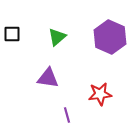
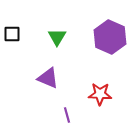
green triangle: rotated 18 degrees counterclockwise
purple triangle: rotated 15 degrees clockwise
red star: rotated 10 degrees clockwise
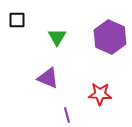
black square: moved 5 px right, 14 px up
